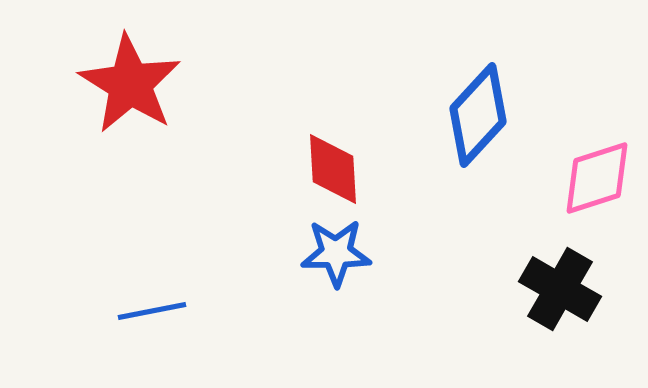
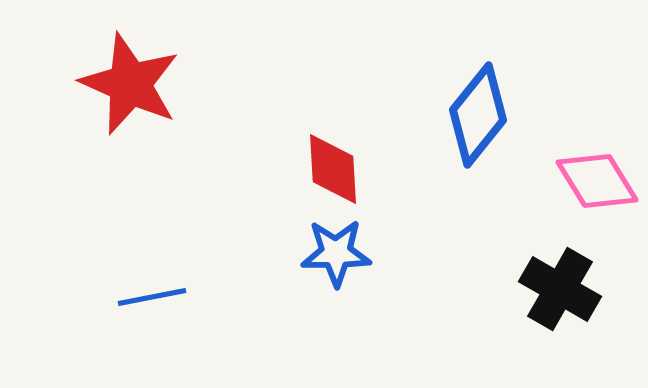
red star: rotated 8 degrees counterclockwise
blue diamond: rotated 4 degrees counterclockwise
pink diamond: moved 3 px down; rotated 76 degrees clockwise
blue line: moved 14 px up
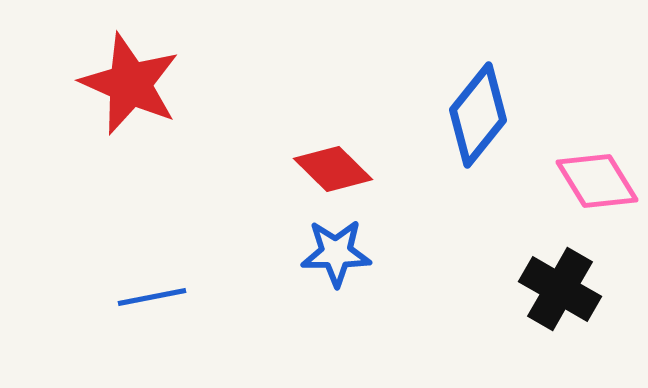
red diamond: rotated 42 degrees counterclockwise
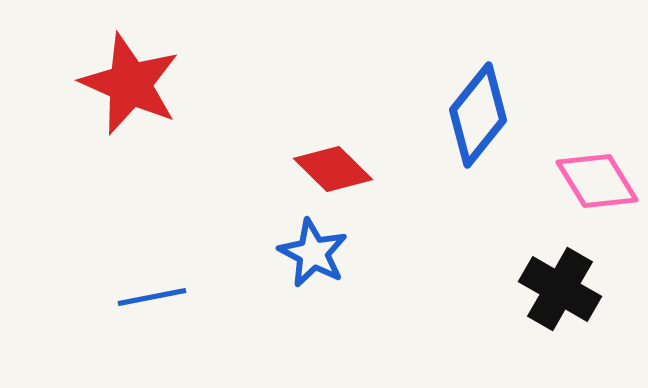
blue star: moved 23 px left; rotated 28 degrees clockwise
